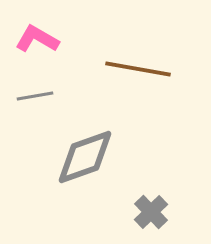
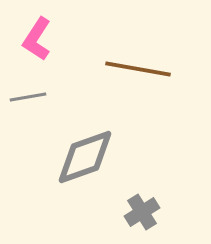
pink L-shape: rotated 87 degrees counterclockwise
gray line: moved 7 px left, 1 px down
gray cross: moved 9 px left; rotated 12 degrees clockwise
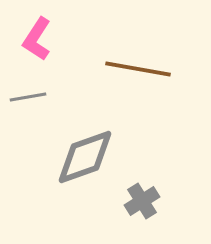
gray cross: moved 11 px up
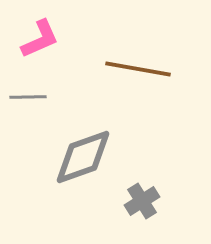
pink L-shape: moved 3 px right; rotated 147 degrees counterclockwise
gray line: rotated 9 degrees clockwise
gray diamond: moved 2 px left
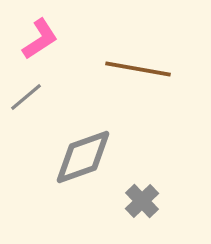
pink L-shape: rotated 9 degrees counterclockwise
gray line: moved 2 px left; rotated 39 degrees counterclockwise
gray cross: rotated 12 degrees counterclockwise
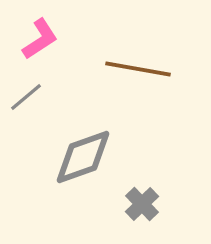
gray cross: moved 3 px down
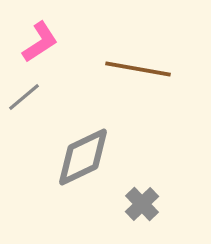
pink L-shape: moved 3 px down
gray line: moved 2 px left
gray diamond: rotated 6 degrees counterclockwise
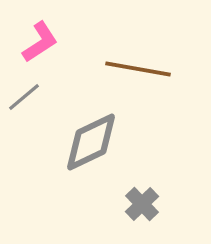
gray diamond: moved 8 px right, 15 px up
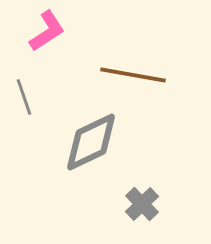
pink L-shape: moved 7 px right, 11 px up
brown line: moved 5 px left, 6 px down
gray line: rotated 69 degrees counterclockwise
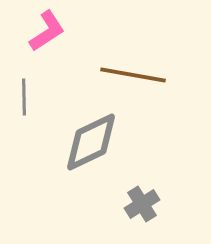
gray line: rotated 18 degrees clockwise
gray cross: rotated 12 degrees clockwise
